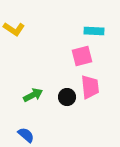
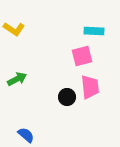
green arrow: moved 16 px left, 16 px up
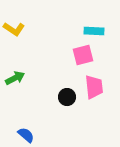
pink square: moved 1 px right, 1 px up
green arrow: moved 2 px left, 1 px up
pink trapezoid: moved 4 px right
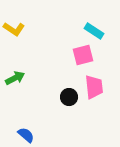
cyan rectangle: rotated 30 degrees clockwise
black circle: moved 2 px right
